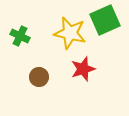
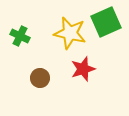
green square: moved 1 px right, 2 px down
brown circle: moved 1 px right, 1 px down
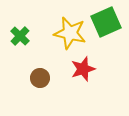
green cross: rotated 18 degrees clockwise
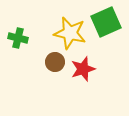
green cross: moved 2 px left, 2 px down; rotated 30 degrees counterclockwise
brown circle: moved 15 px right, 16 px up
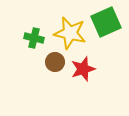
green cross: moved 16 px right
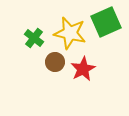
green cross: rotated 24 degrees clockwise
red star: rotated 10 degrees counterclockwise
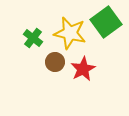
green square: rotated 12 degrees counterclockwise
green cross: moved 1 px left
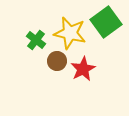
green cross: moved 3 px right, 2 px down
brown circle: moved 2 px right, 1 px up
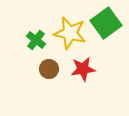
green square: moved 1 px down
brown circle: moved 8 px left, 8 px down
red star: rotated 20 degrees clockwise
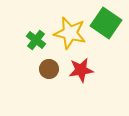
green square: rotated 20 degrees counterclockwise
red star: moved 2 px left, 1 px down
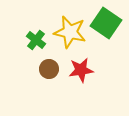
yellow star: moved 1 px up
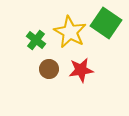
yellow star: rotated 16 degrees clockwise
